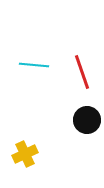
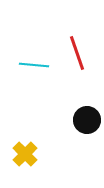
red line: moved 5 px left, 19 px up
yellow cross: rotated 20 degrees counterclockwise
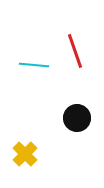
red line: moved 2 px left, 2 px up
black circle: moved 10 px left, 2 px up
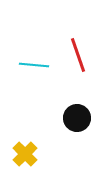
red line: moved 3 px right, 4 px down
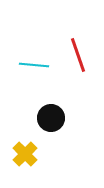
black circle: moved 26 px left
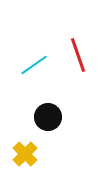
cyan line: rotated 40 degrees counterclockwise
black circle: moved 3 px left, 1 px up
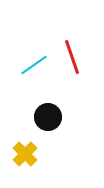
red line: moved 6 px left, 2 px down
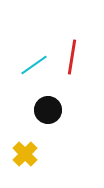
red line: rotated 28 degrees clockwise
black circle: moved 7 px up
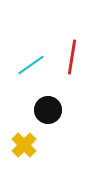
cyan line: moved 3 px left
yellow cross: moved 1 px left, 9 px up
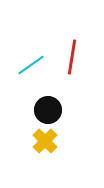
yellow cross: moved 21 px right, 4 px up
